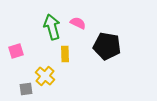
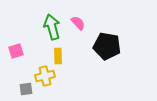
pink semicircle: rotated 21 degrees clockwise
yellow rectangle: moved 7 px left, 2 px down
yellow cross: rotated 36 degrees clockwise
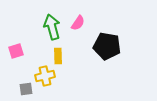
pink semicircle: rotated 77 degrees clockwise
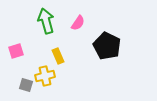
green arrow: moved 6 px left, 6 px up
black pentagon: rotated 16 degrees clockwise
yellow rectangle: rotated 21 degrees counterclockwise
gray square: moved 4 px up; rotated 24 degrees clockwise
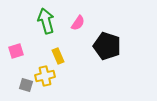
black pentagon: rotated 8 degrees counterclockwise
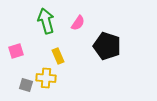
yellow cross: moved 1 px right, 2 px down; rotated 18 degrees clockwise
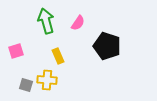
yellow cross: moved 1 px right, 2 px down
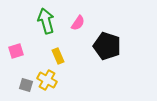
yellow cross: rotated 24 degrees clockwise
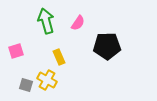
black pentagon: rotated 20 degrees counterclockwise
yellow rectangle: moved 1 px right, 1 px down
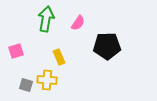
green arrow: moved 2 px up; rotated 25 degrees clockwise
yellow cross: rotated 24 degrees counterclockwise
